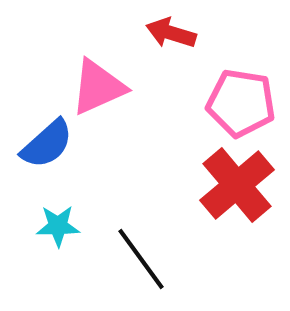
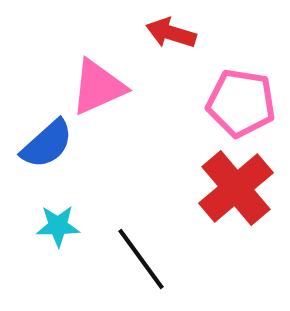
red cross: moved 1 px left, 3 px down
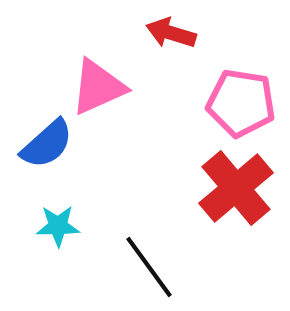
black line: moved 8 px right, 8 px down
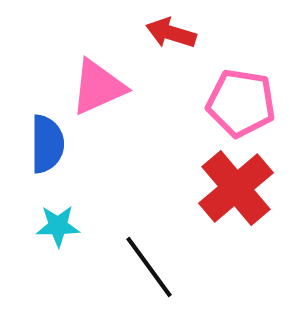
blue semicircle: rotated 48 degrees counterclockwise
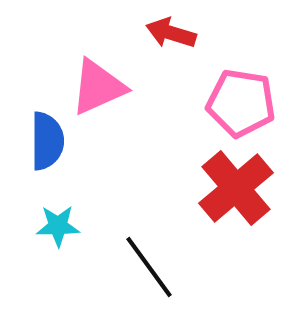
blue semicircle: moved 3 px up
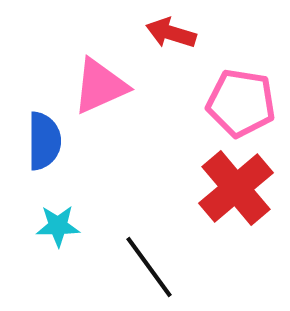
pink triangle: moved 2 px right, 1 px up
blue semicircle: moved 3 px left
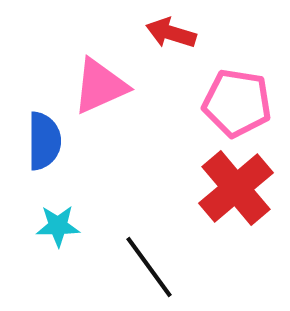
pink pentagon: moved 4 px left
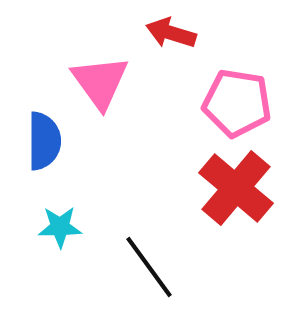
pink triangle: moved 4 px up; rotated 42 degrees counterclockwise
red cross: rotated 10 degrees counterclockwise
cyan star: moved 2 px right, 1 px down
